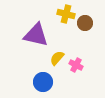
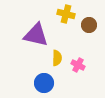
brown circle: moved 4 px right, 2 px down
yellow semicircle: rotated 140 degrees clockwise
pink cross: moved 2 px right
blue circle: moved 1 px right, 1 px down
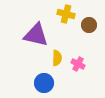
pink cross: moved 1 px up
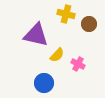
brown circle: moved 1 px up
yellow semicircle: moved 3 px up; rotated 42 degrees clockwise
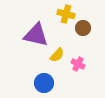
brown circle: moved 6 px left, 4 px down
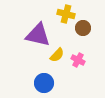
purple triangle: moved 2 px right
pink cross: moved 4 px up
